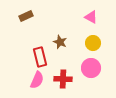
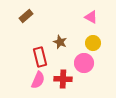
brown rectangle: rotated 16 degrees counterclockwise
pink circle: moved 7 px left, 5 px up
pink semicircle: moved 1 px right
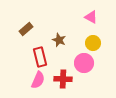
brown rectangle: moved 13 px down
brown star: moved 1 px left, 2 px up
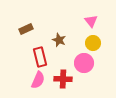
pink triangle: moved 4 px down; rotated 24 degrees clockwise
brown rectangle: rotated 16 degrees clockwise
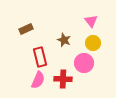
brown star: moved 5 px right
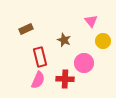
yellow circle: moved 10 px right, 2 px up
red cross: moved 2 px right
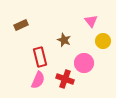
brown rectangle: moved 5 px left, 4 px up
red cross: rotated 18 degrees clockwise
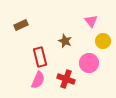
brown star: moved 1 px right, 1 px down
pink circle: moved 5 px right
red cross: moved 1 px right
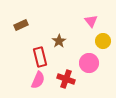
brown star: moved 6 px left; rotated 16 degrees clockwise
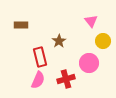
brown rectangle: rotated 24 degrees clockwise
red cross: rotated 36 degrees counterclockwise
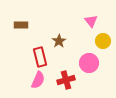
red cross: moved 1 px down
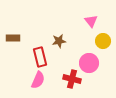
brown rectangle: moved 8 px left, 13 px down
brown star: rotated 24 degrees clockwise
red cross: moved 6 px right, 1 px up; rotated 30 degrees clockwise
